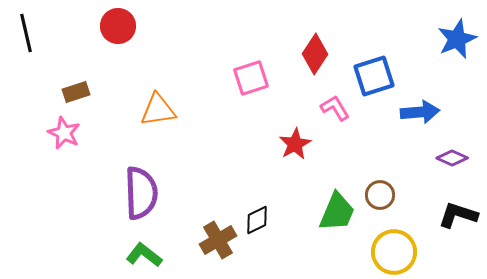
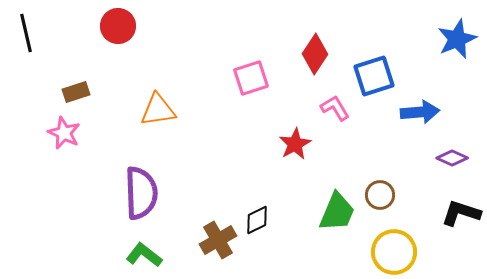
black L-shape: moved 3 px right, 2 px up
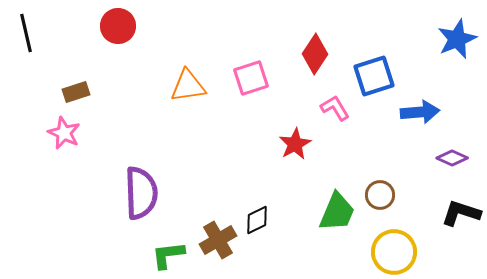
orange triangle: moved 30 px right, 24 px up
green L-shape: moved 24 px right; rotated 45 degrees counterclockwise
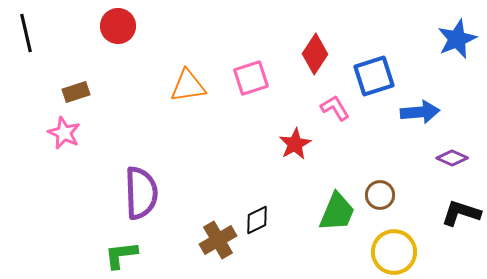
green L-shape: moved 47 px left
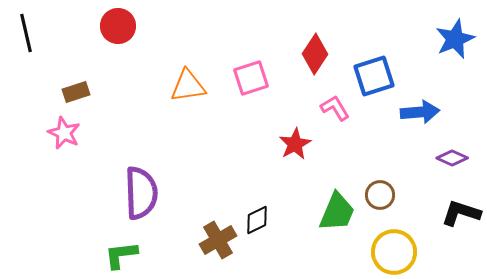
blue star: moved 2 px left
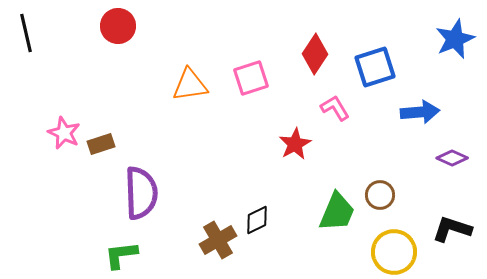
blue square: moved 1 px right, 9 px up
orange triangle: moved 2 px right, 1 px up
brown rectangle: moved 25 px right, 52 px down
black L-shape: moved 9 px left, 16 px down
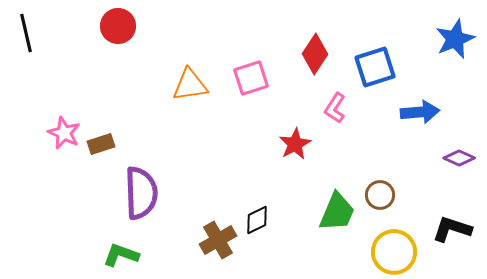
pink L-shape: rotated 116 degrees counterclockwise
purple diamond: moved 7 px right
green L-shape: rotated 27 degrees clockwise
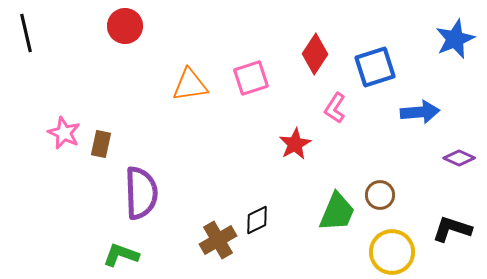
red circle: moved 7 px right
brown rectangle: rotated 60 degrees counterclockwise
yellow circle: moved 2 px left
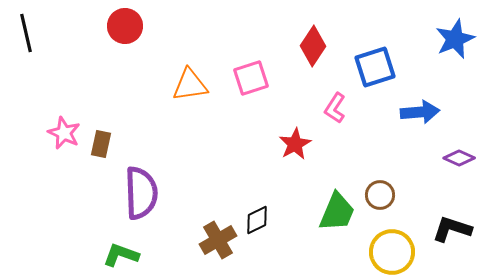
red diamond: moved 2 px left, 8 px up
